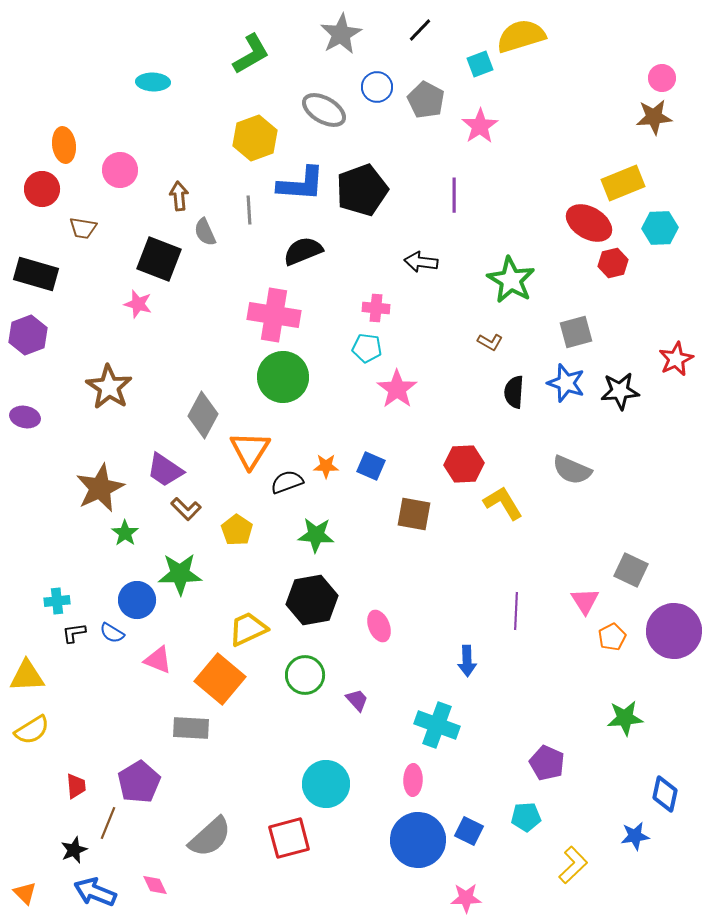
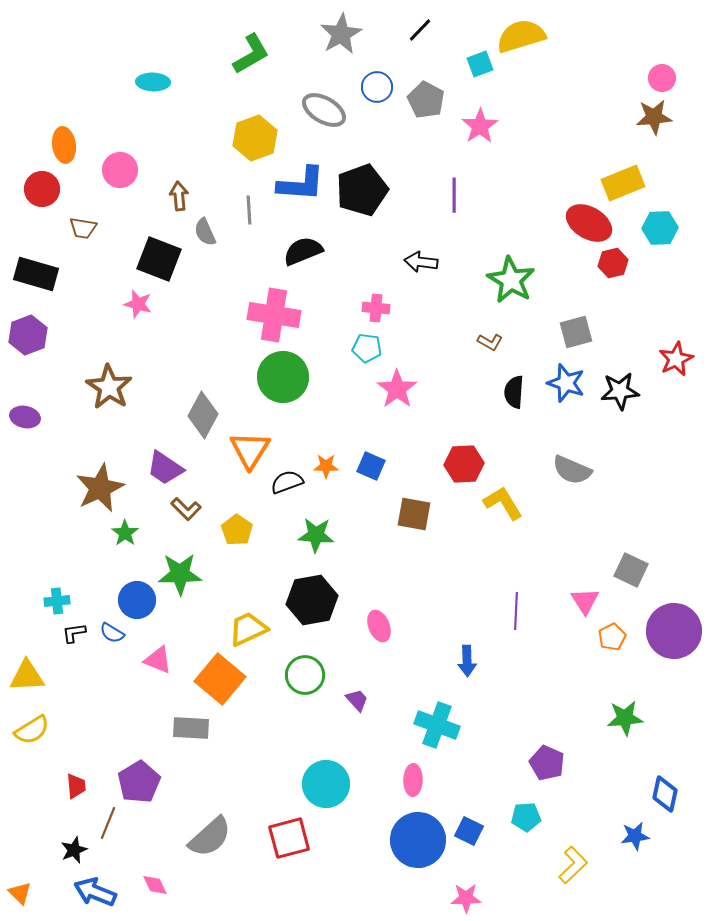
purple trapezoid at (165, 470): moved 2 px up
orange triangle at (25, 893): moved 5 px left
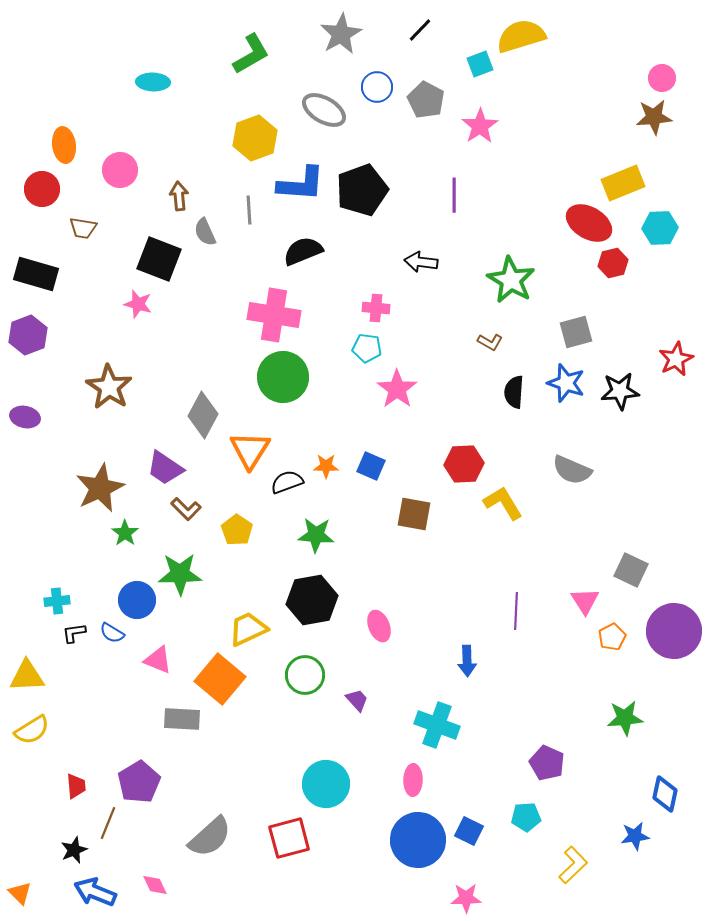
gray rectangle at (191, 728): moved 9 px left, 9 px up
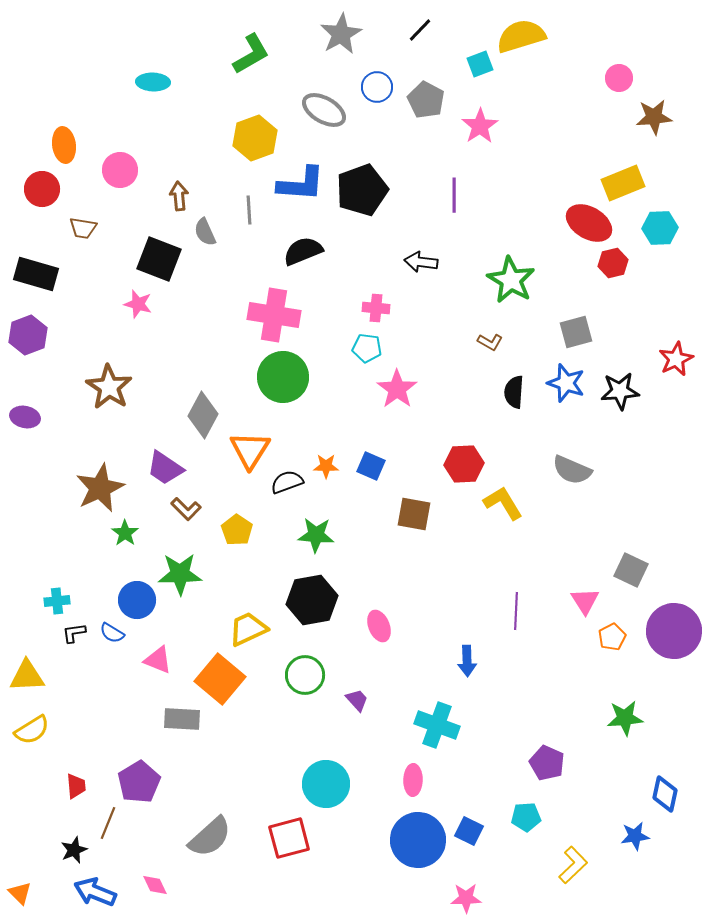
pink circle at (662, 78): moved 43 px left
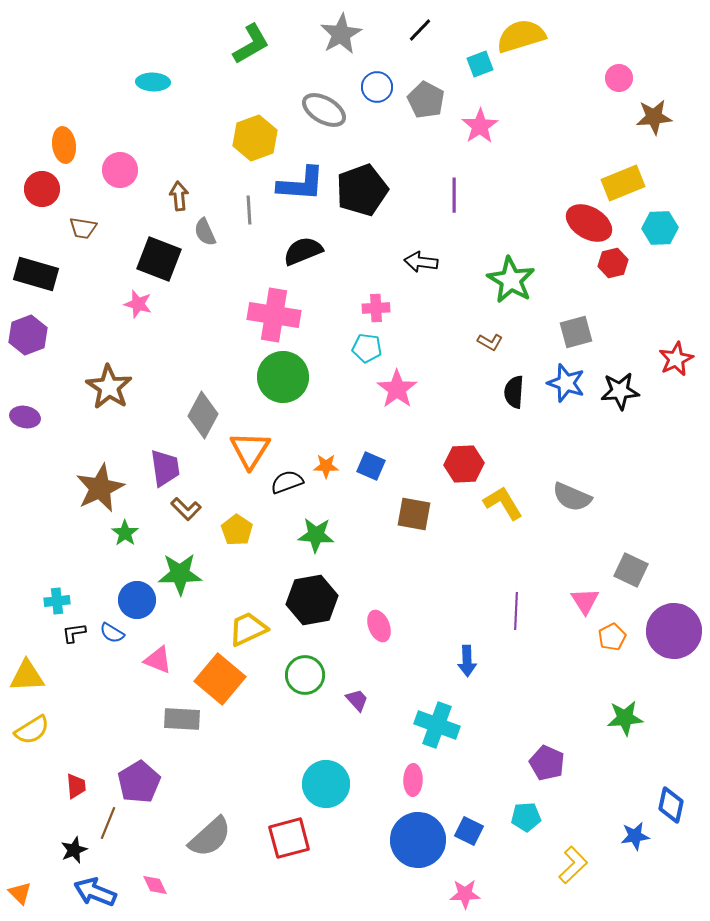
green L-shape at (251, 54): moved 10 px up
pink cross at (376, 308): rotated 8 degrees counterclockwise
purple trapezoid at (165, 468): rotated 132 degrees counterclockwise
gray semicircle at (572, 470): moved 27 px down
blue diamond at (665, 794): moved 6 px right, 11 px down
pink star at (466, 898): moved 1 px left, 4 px up
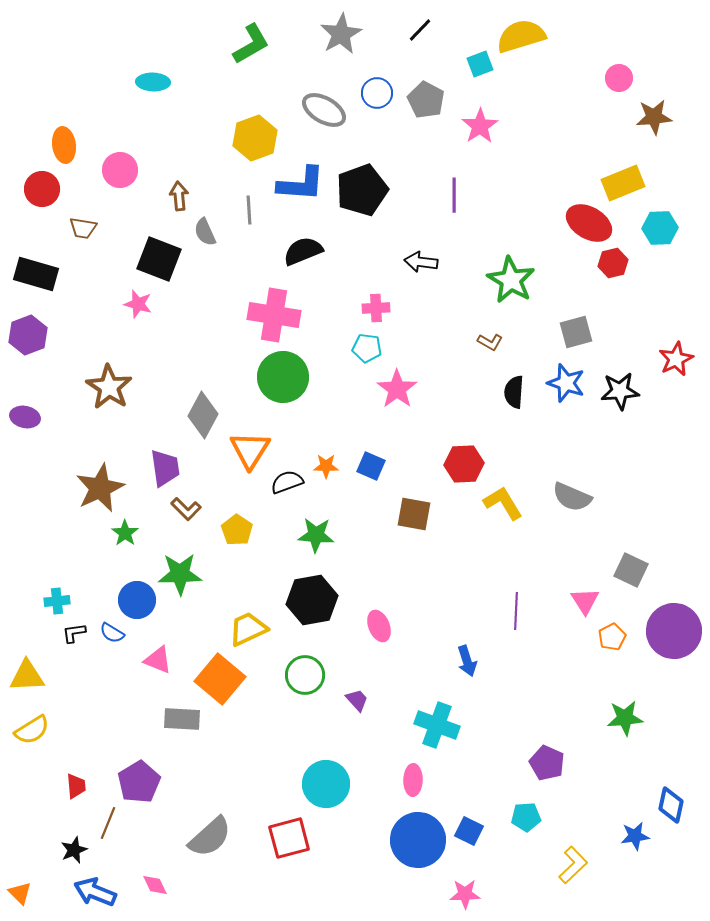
blue circle at (377, 87): moved 6 px down
blue arrow at (467, 661): rotated 16 degrees counterclockwise
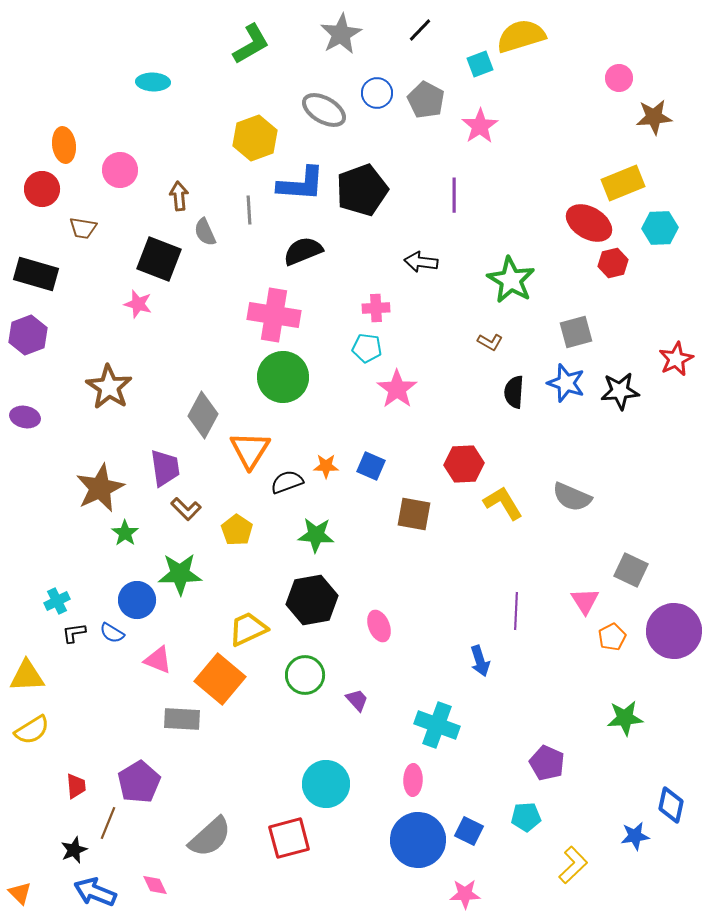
cyan cross at (57, 601): rotated 20 degrees counterclockwise
blue arrow at (467, 661): moved 13 px right
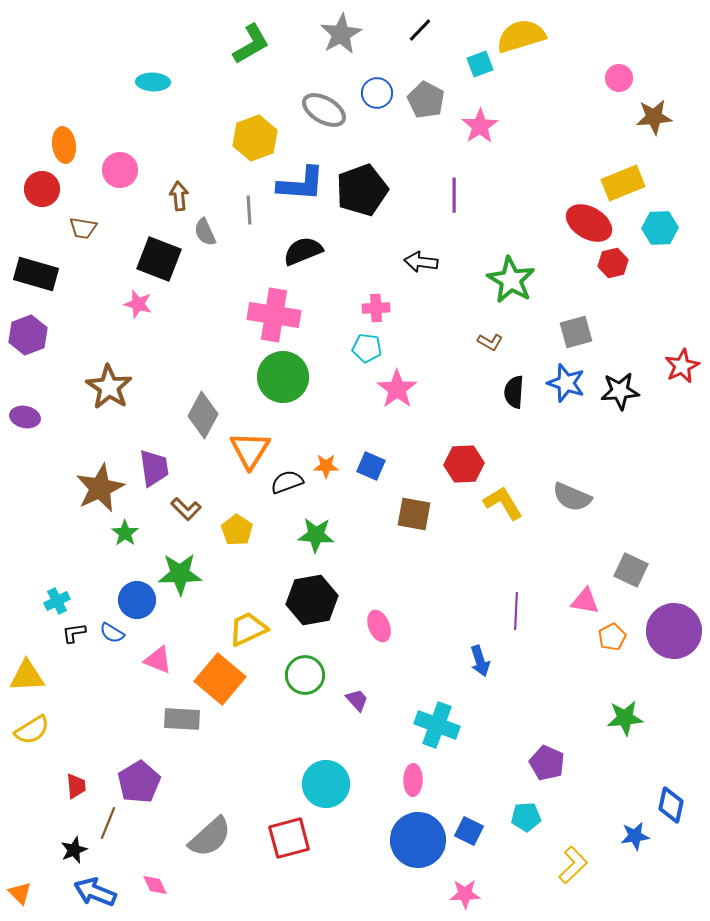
red star at (676, 359): moved 6 px right, 7 px down
purple trapezoid at (165, 468): moved 11 px left
pink triangle at (585, 601): rotated 48 degrees counterclockwise
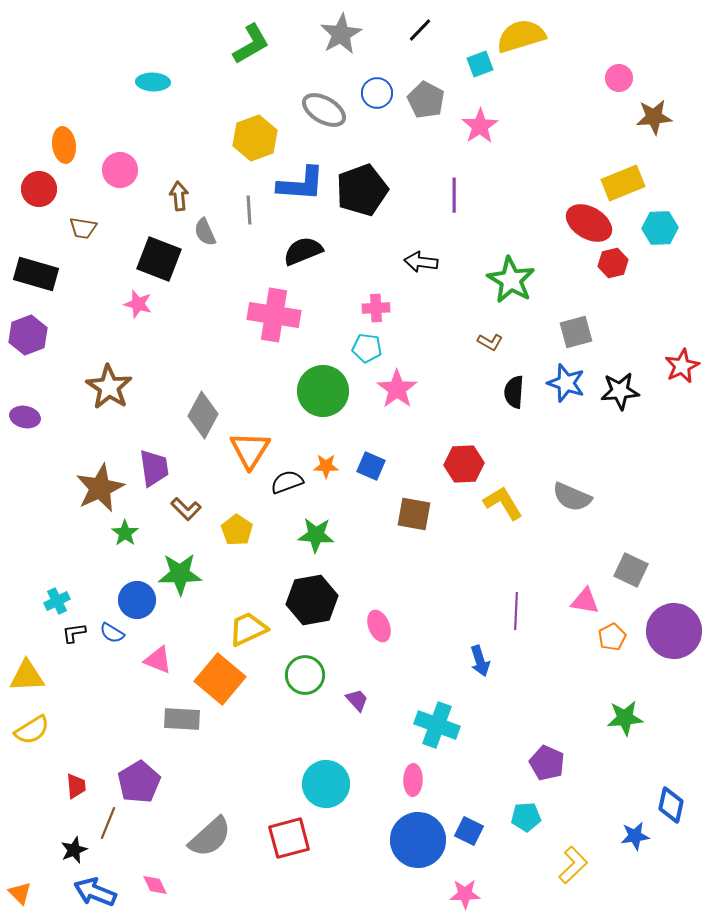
red circle at (42, 189): moved 3 px left
green circle at (283, 377): moved 40 px right, 14 px down
